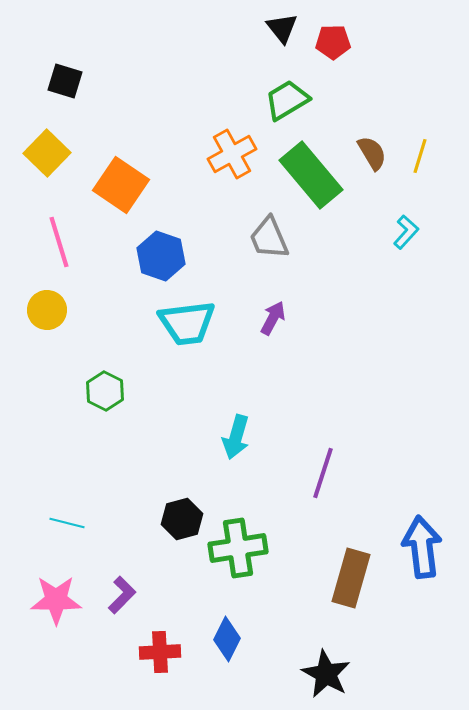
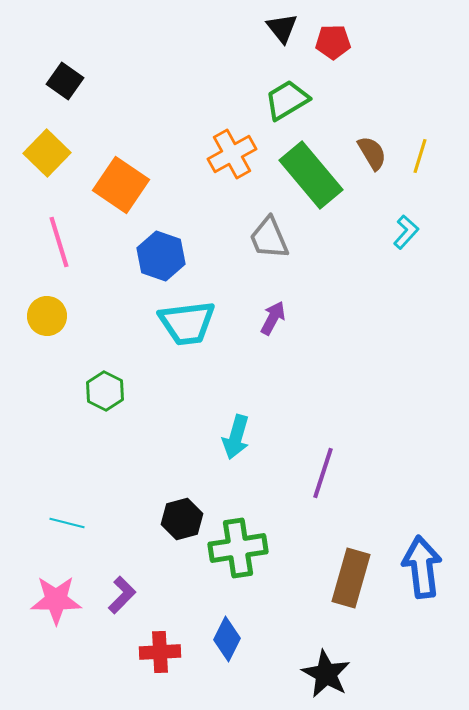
black square: rotated 18 degrees clockwise
yellow circle: moved 6 px down
blue arrow: moved 20 px down
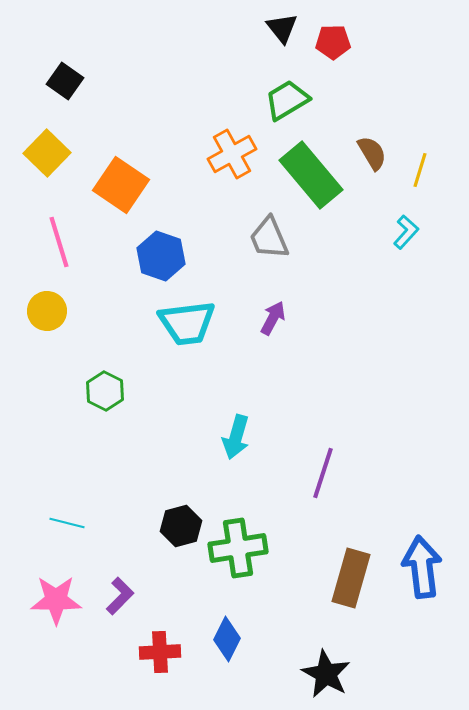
yellow line: moved 14 px down
yellow circle: moved 5 px up
black hexagon: moved 1 px left, 7 px down
purple L-shape: moved 2 px left, 1 px down
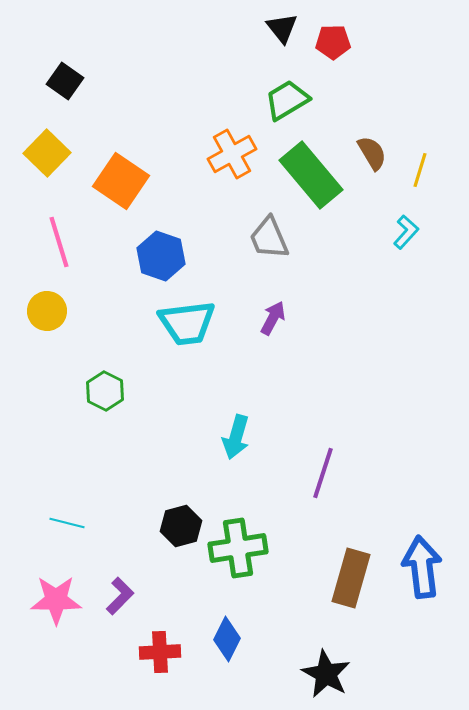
orange square: moved 4 px up
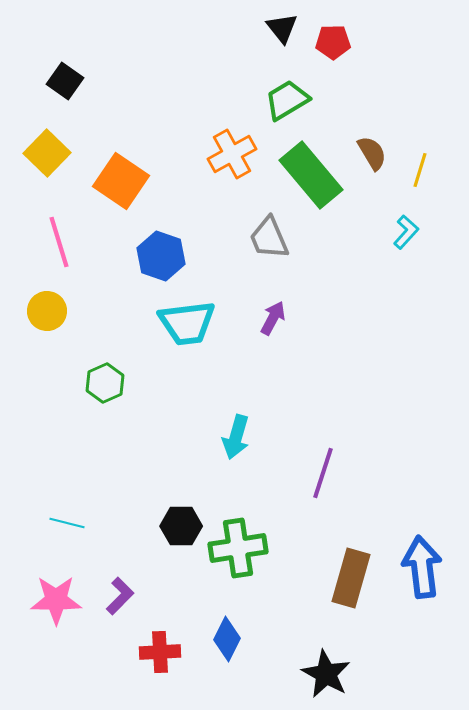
green hexagon: moved 8 px up; rotated 9 degrees clockwise
black hexagon: rotated 15 degrees clockwise
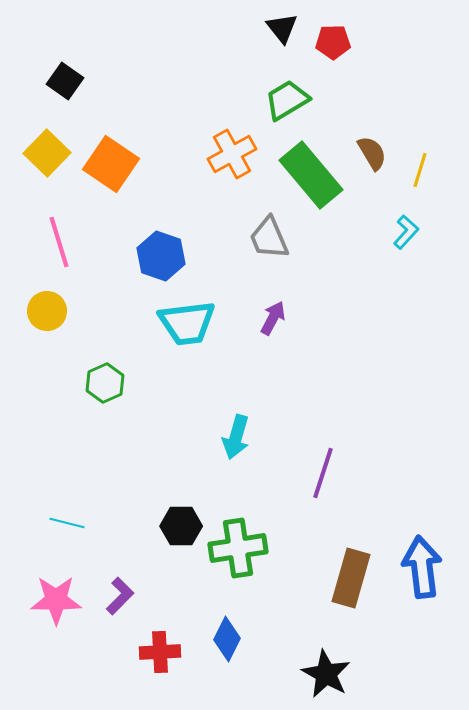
orange square: moved 10 px left, 17 px up
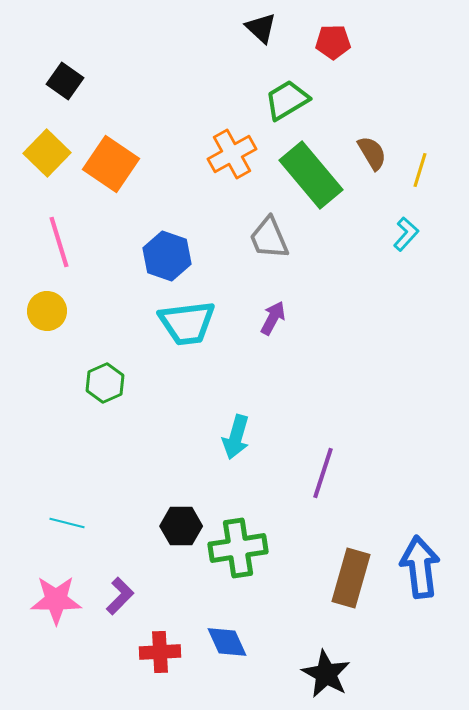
black triangle: moved 21 px left; rotated 8 degrees counterclockwise
cyan L-shape: moved 2 px down
blue hexagon: moved 6 px right
blue arrow: moved 2 px left
blue diamond: moved 3 px down; rotated 51 degrees counterclockwise
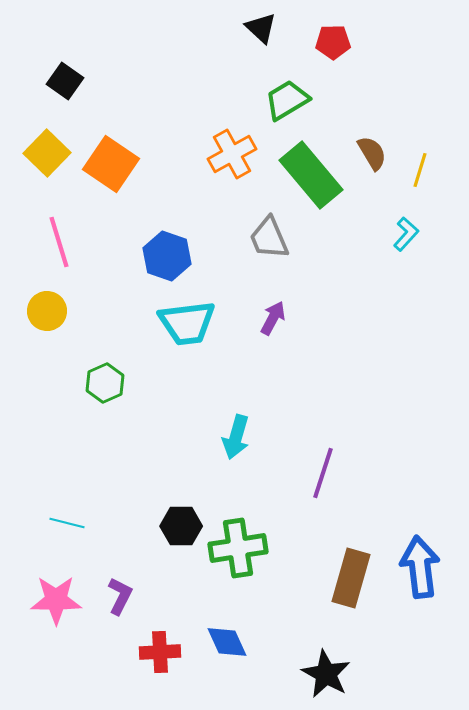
purple L-shape: rotated 18 degrees counterclockwise
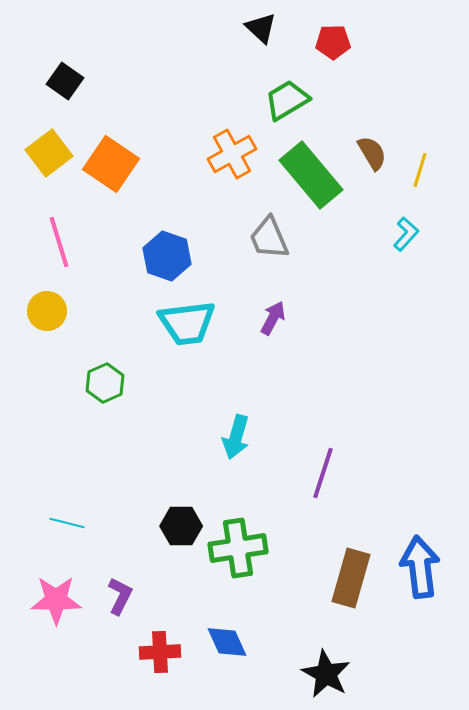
yellow square: moved 2 px right; rotated 9 degrees clockwise
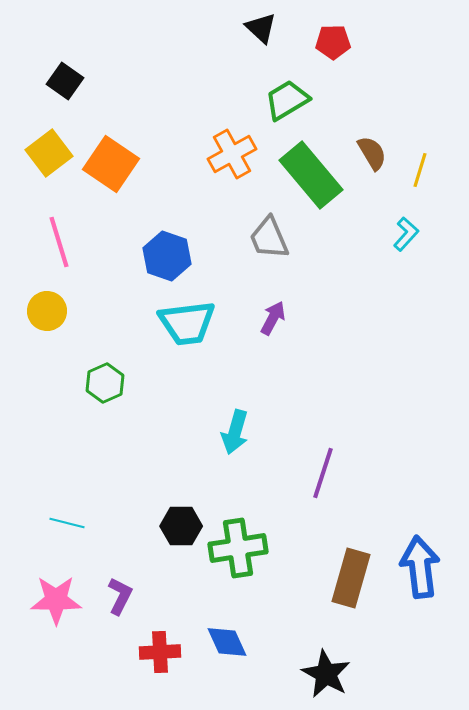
cyan arrow: moved 1 px left, 5 px up
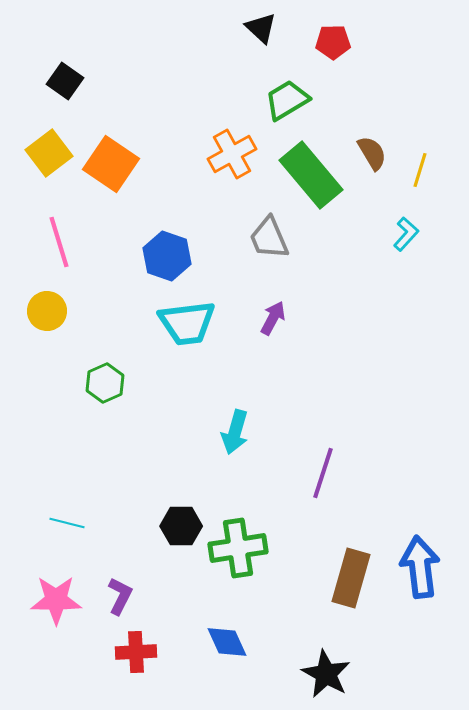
red cross: moved 24 px left
